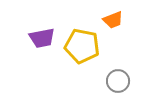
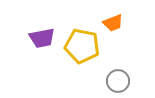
orange trapezoid: moved 3 px down
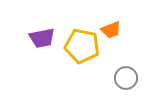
orange trapezoid: moved 2 px left, 7 px down
gray circle: moved 8 px right, 3 px up
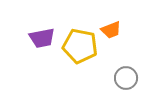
yellow pentagon: moved 2 px left
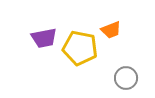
purple trapezoid: moved 2 px right
yellow pentagon: moved 2 px down
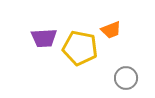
purple trapezoid: rotated 8 degrees clockwise
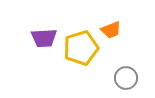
yellow pentagon: moved 1 px right; rotated 28 degrees counterclockwise
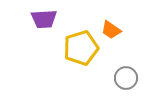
orange trapezoid: rotated 55 degrees clockwise
purple trapezoid: moved 19 px up
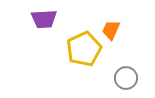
orange trapezoid: rotated 80 degrees clockwise
yellow pentagon: moved 3 px right, 1 px down; rotated 8 degrees counterclockwise
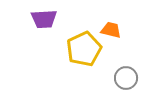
orange trapezoid: rotated 80 degrees clockwise
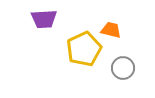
gray circle: moved 3 px left, 10 px up
